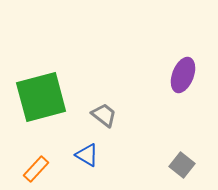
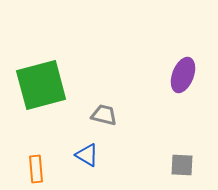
green square: moved 12 px up
gray trapezoid: rotated 24 degrees counterclockwise
gray square: rotated 35 degrees counterclockwise
orange rectangle: rotated 48 degrees counterclockwise
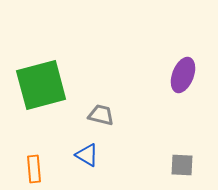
gray trapezoid: moved 3 px left
orange rectangle: moved 2 px left
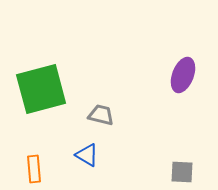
green square: moved 4 px down
gray square: moved 7 px down
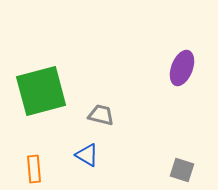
purple ellipse: moved 1 px left, 7 px up
green square: moved 2 px down
gray square: moved 2 px up; rotated 15 degrees clockwise
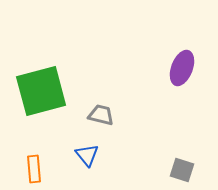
blue triangle: rotated 20 degrees clockwise
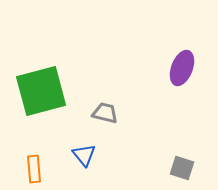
gray trapezoid: moved 4 px right, 2 px up
blue triangle: moved 3 px left
gray square: moved 2 px up
